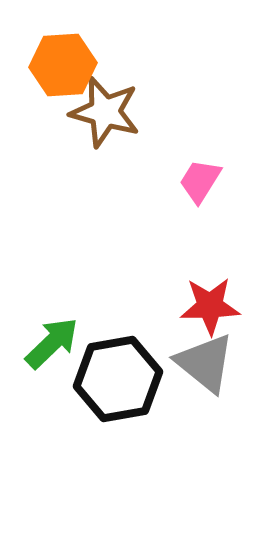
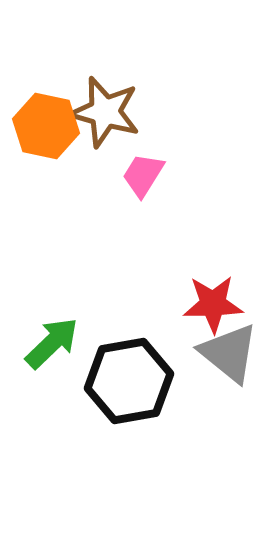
orange hexagon: moved 17 px left, 61 px down; rotated 16 degrees clockwise
pink trapezoid: moved 57 px left, 6 px up
red star: moved 3 px right, 2 px up
gray triangle: moved 24 px right, 10 px up
black hexagon: moved 11 px right, 2 px down
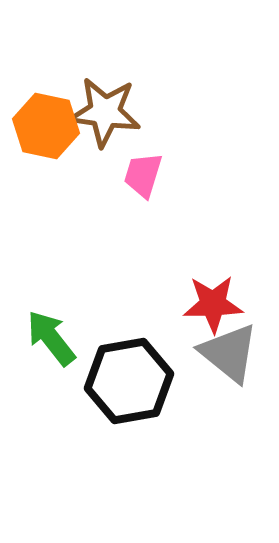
brown star: rotated 8 degrees counterclockwise
pink trapezoid: rotated 15 degrees counterclockwise
green arrow: moved 1 px left, 5 px up; rotated 84 degrees counterclockwise
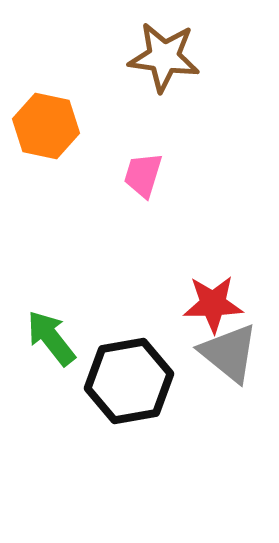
brown star: moved 59 px right, 55 px up
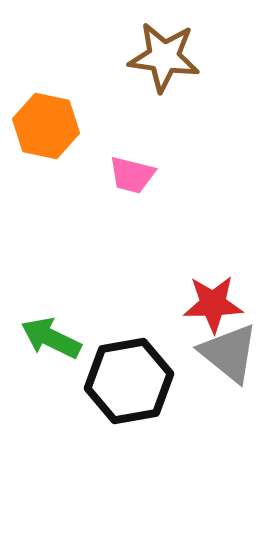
pink trapezoid: moved 11 px left; rotated 93 degrees counterclockwise
green arrow: rotated 26 degrees counterclockwise
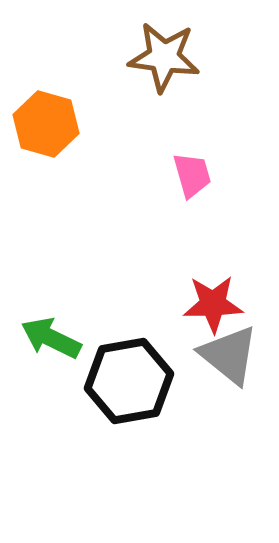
orange hexagon: moved 2 px up; rotated 4 degrees clockwise
pink trapezoid: moved 60 px right; rotated 120 degrees counterclockwise
gray triangle: moved 2 px down
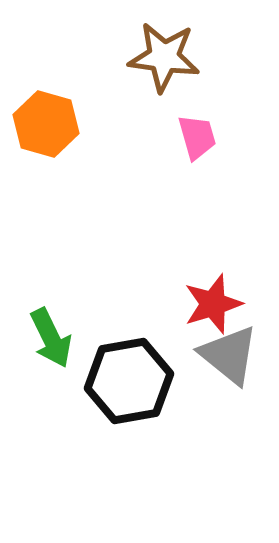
pink trapezoid: moved 5 px right, 38 px up
red star: rotated 16 degrees counterclockwise
green arrow: rotated 142 degrees counterclockwise
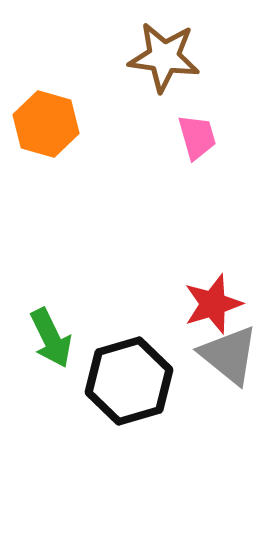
black hexagon: rotated 6 degrees counterclockwise
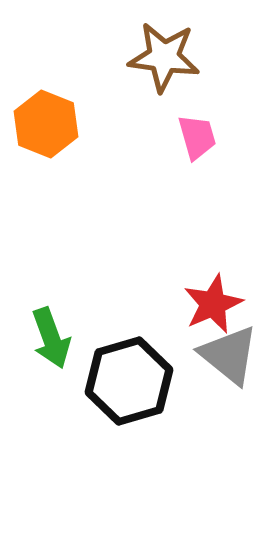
orange hexagon: rotated 6 degrees clockwise
red star: rotated 6 degrees counterclockwise
green arrow: rotated 6 degrees clockwise
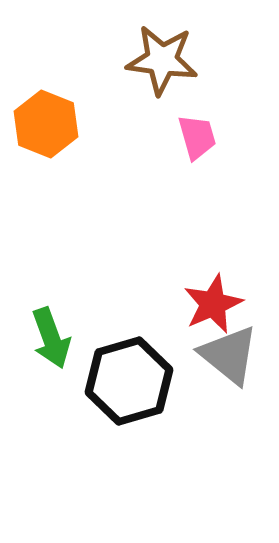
brown star: moved 2 px left, 3 px down
